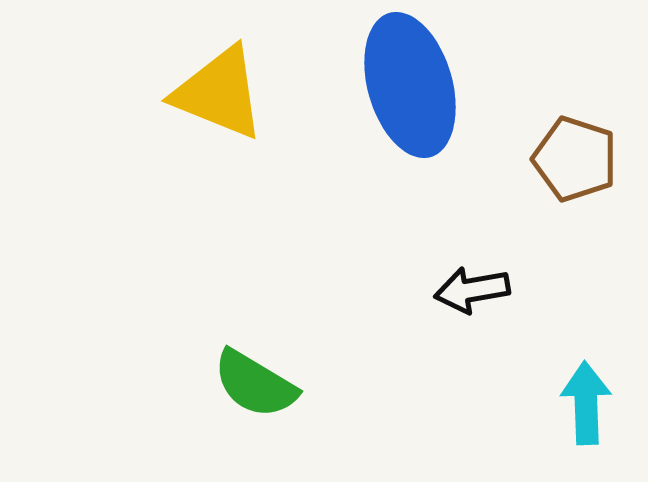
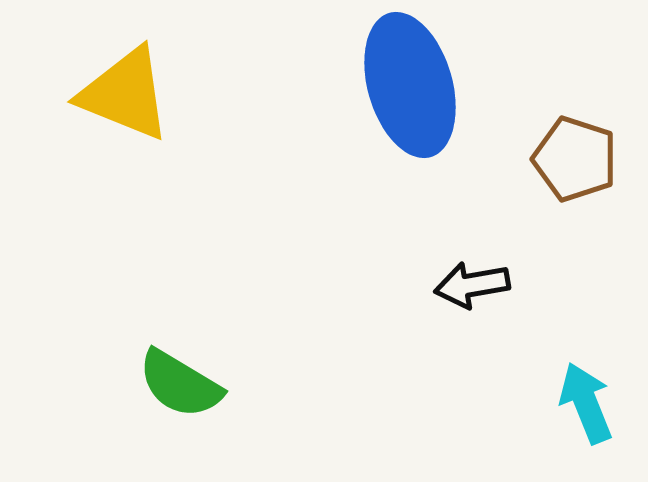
yellow triangle: moved 94 px left, 1 px down
black arrow: moved 5 px up
green semicircle: moved 75 px left
cyan arrow: rotated 20 degrees counterclockwise
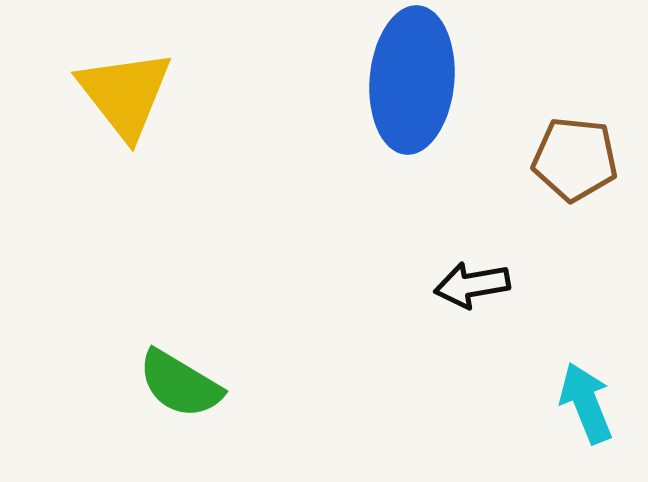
blue ellipse: moved 2 px right, 5 px up; rotated 21 degrees clockwise
yellow triangle: rotated 30 degrees clockwise
brown pentagon: rotated 12 degrees counterclockwise
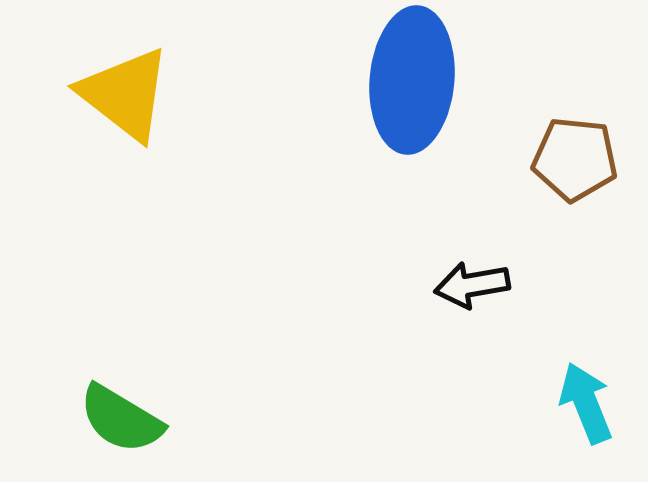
yellow triangle: rotated 14 degrees counterclockwise
green semicircle: moved 59 px left, 35 px down
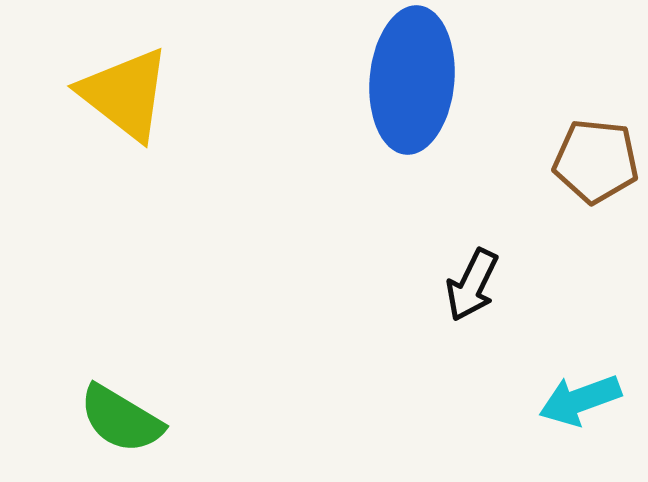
brown pentagon: moved 21 px right, 2 px down
black arrow: rotated 54 degrees counterclockwise
cyan arrow: moved 6 px left, 3 px up; rotated 88 degrees counterclockwise
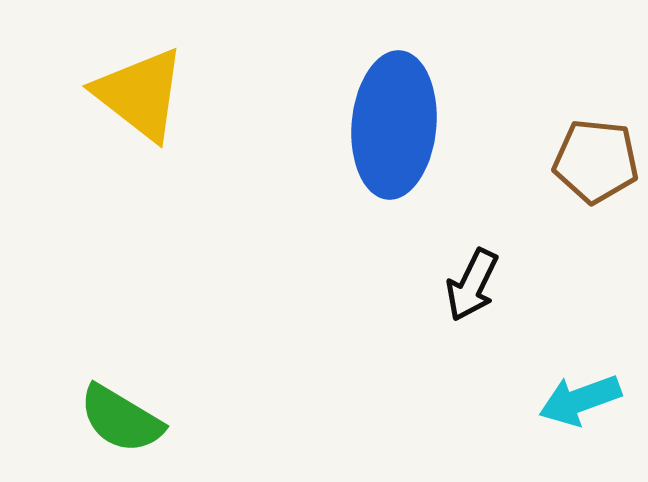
blue ellipse: moved 18 px left, 45 px down
yellow triangle: moved 15 px right
